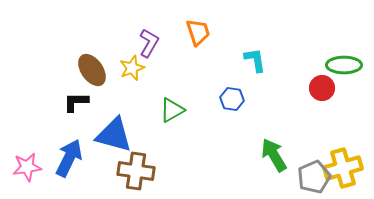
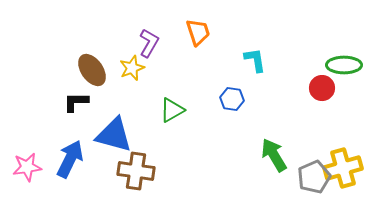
blue arrow: moved 1 px right, 1 px down
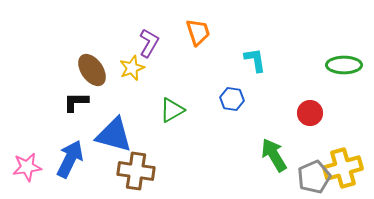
red circle: moved 12 px left, 25 px down
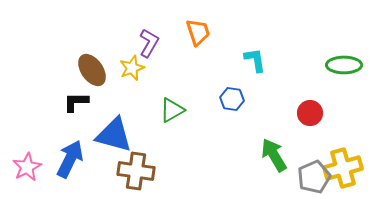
pink star: rotated 20 degrees counterclockwise
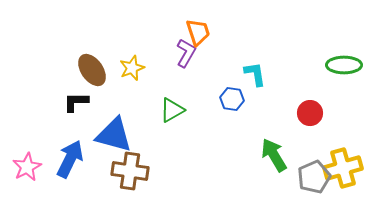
purple L-shape: moved 37 px right, 10 px down
cyan L-shape: moved 14 px down
brown cross: moved 6 px left
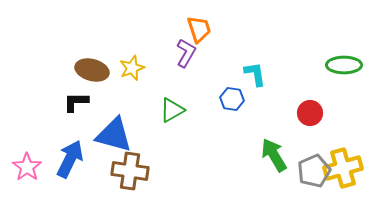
orange trapezoid: moved 1 px right, 3 px up
brown ellipse: rotated 40 degrees counterclockwise
pink star: rotated 8 degrees counterclockwise
gray pentagon: moved 6 px up
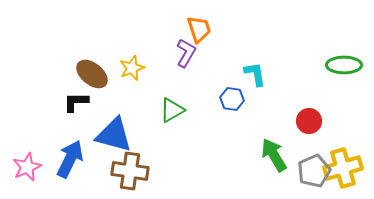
brown ellipse: moved 4 px down; rotated 24 degrees clockwise
red circle: moved 1 px left, 8 px down
pink star: rotated 12 degrees clockwise
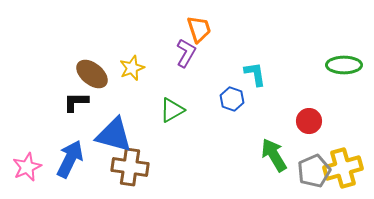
blue hexagon: rotated 10 degrees clockwise
brown cross: moved 4 px up
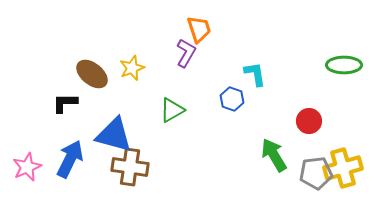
black L-shape: moved 11 px left, 1 px down
gray pentagon: moved 2 px right, 2 px down; rotated 16 degrees clockwise
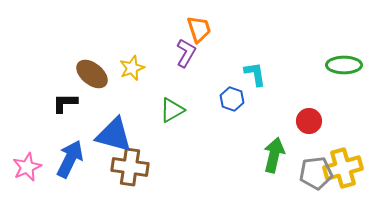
green arrow: rotated 44 degrees clockwise
